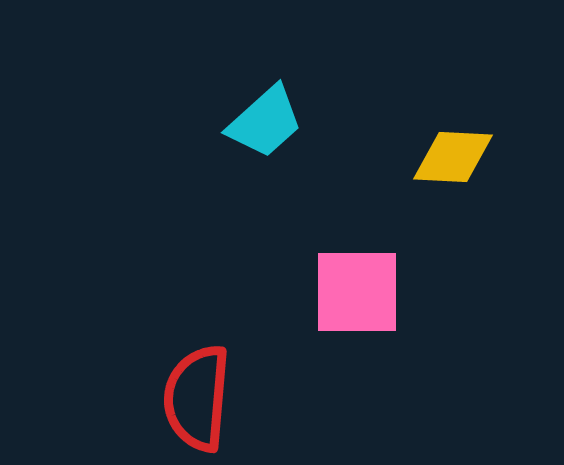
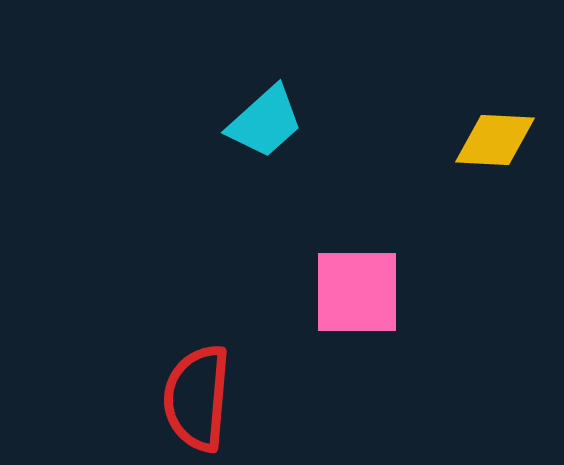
yellow diamond: moved 42 px right, 17 px up
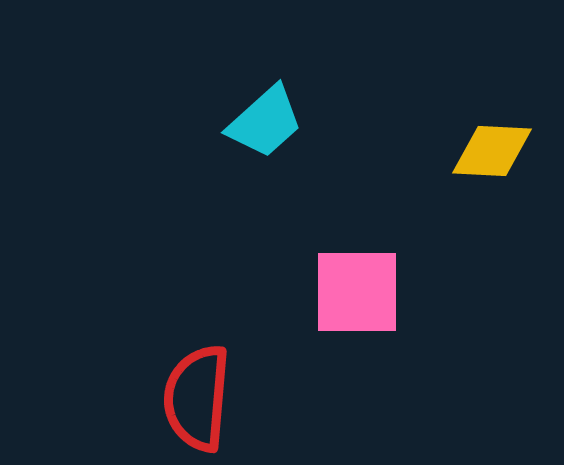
yellow diamond: moved 3 px left, 11 px down
